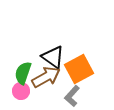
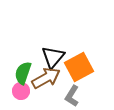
black triangle: rotated 35 degrees clockwise
orange square: moved 2 px up
brown arrow: moved 1 px down
gray L-shape: rotated 10 degrees counterclockwise
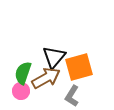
black triangle: moved 1 px right
orange square: rotated 12 degrees clockwise
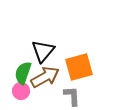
black triangle: moved 11 px left, 6 px up
brown arrow: moved 1 px left, 1 px up
gray L-shape: rotated 145 degrees clockwise
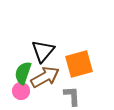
orange square: moved 3 px up
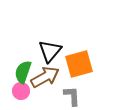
black triangle: moved 7 px right
green semicircle: moved 1 px up
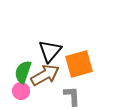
brown arrow: moved 2 px up
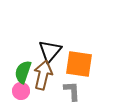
orange square: rotated 24 degrees clockwise
brown arrow: moved 2 px left; rotated 48 degrees counterclockwise
gray L-shape: moved 5 px up
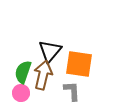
pink circle: moved 2 px down
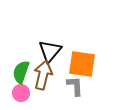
orange square: moved 3 px right
green semicircle: moved 2 px left
gray L-shape: moved 3 px right, 5 px up
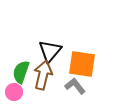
gray L-shape: rotated 35 degrees counterclockwise
pink circle: moved 7 px left, 1 px up
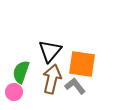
brown arrow: moved 9 px right, 4 px down
